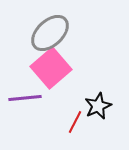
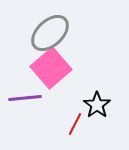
black star: moved 1 px left, 1 px up; rotated 12 degrees counterclockwise
red line: moved 2 px down
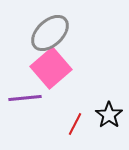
black star: moved 12 px right, 10 px down
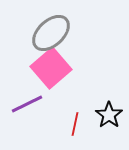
gray ellipse: moved 1 px right
purple line: moved 2 px right, 6 px down; rotated 20 degrees counterclockwise
red line: rotated 15 degrees counterclockwise
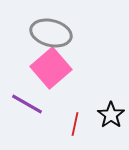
gray ellipse: rotated 57 degrees clockwise
purple line: rotated 56 degrees clockwise
black star: moved 2 px right
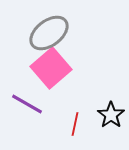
gray ellipse: moved 2 px left; rotated 51 degrees counterclockwise
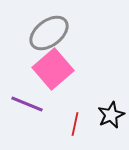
pink square: moved 2 px right, 1 px down
purple line: rotated 8 degrees counterclockwise
black star: rotated 12 degrees clockwise
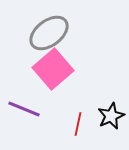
purple line: moved 3 px left, 5 px down
black star: moved 1 px down
red line: moved 3 px right
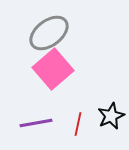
purple line: moved 12 px right, 14 px down; rotated 32 degrees counterclockwise
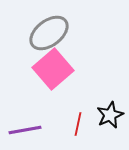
black star: moved 1 px left, 1 px up
purple line: moved 11 px left, 7 px down
